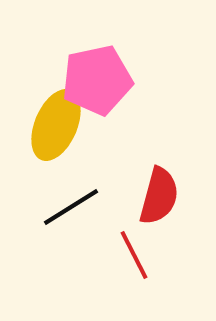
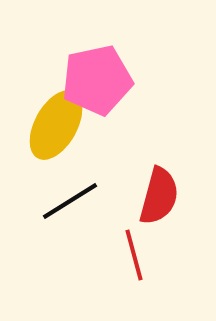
yellow ellipse: rotated 6 degrees clockwise
black line: moved 1 px left, 6 px up
red line: rotated 12 degrees clockwise
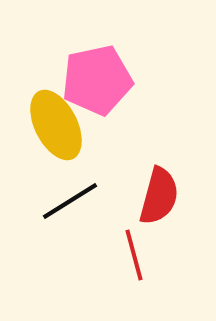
yellow ellipse: rotated 56 degrees counterclockwise
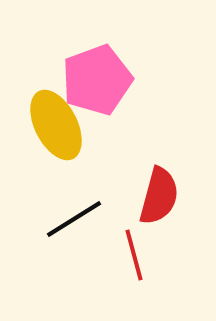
pink pentagon: rotated 8 degrees counterclockwise
black line: moved 4 px right, 18 px down
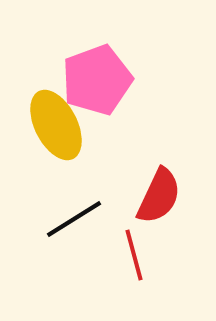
red semicircle: rotated 10 degrees clockwise
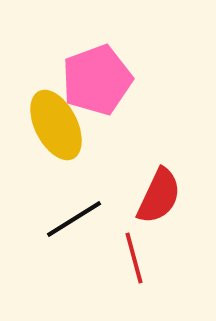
red line: moved 3 px down
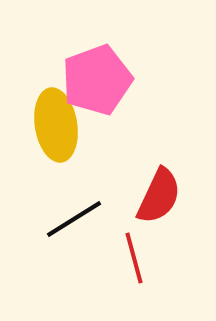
yellow ellipse: rotated 18 degrees clockwise
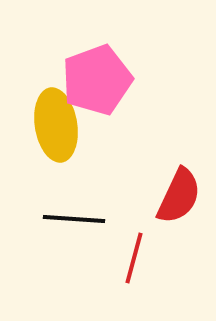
red semicircle: moved 20 px right
black line: rotated 36 degrees clockwise
red line: rotated 30 degrees clockwise
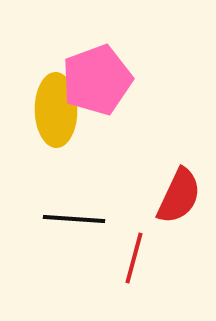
yellow ellipse: moved 15 px up; rotated 8 degrees clockwise
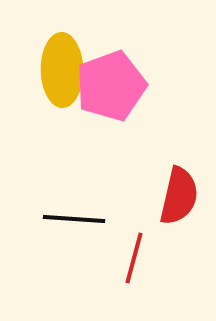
pink pentagon: moved 14 px right, 6 px down
yellow ellipse: moved 6 px right, 40 px up
red semicircle: rotated 12 degrees counterclockwise
